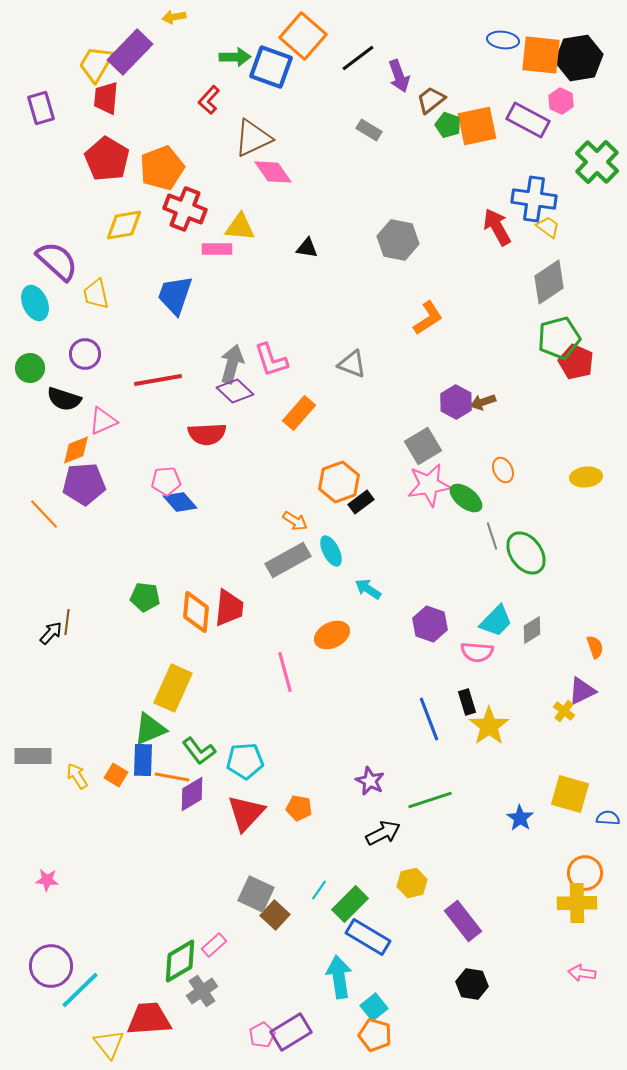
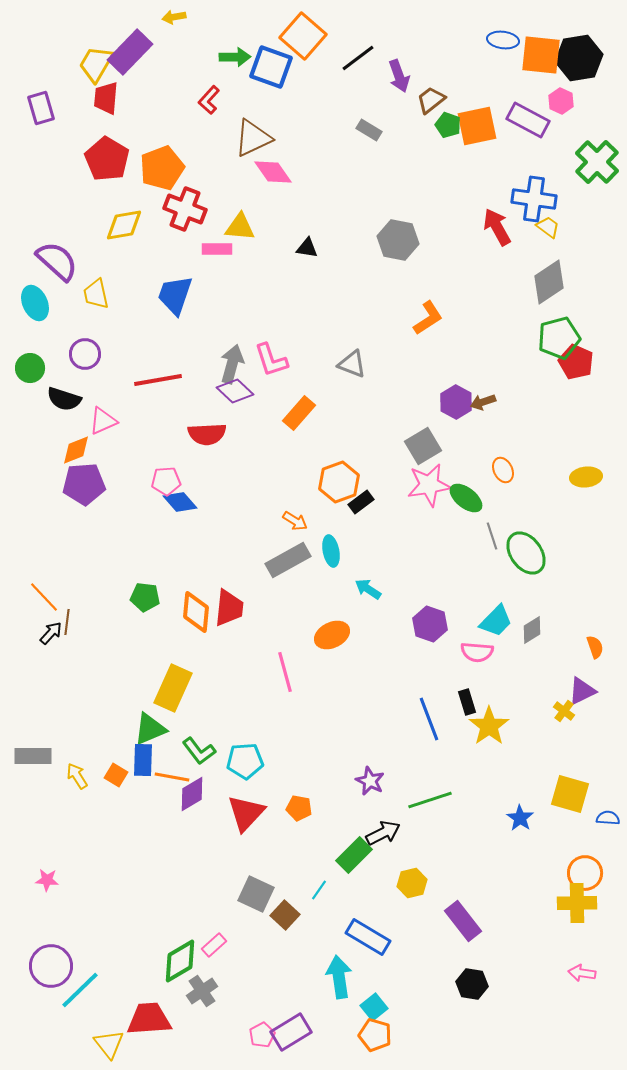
orange line at (44, 514): moved 83 px down
cyan ellipse at (331, 551): rotated 16 degrees clockwise
green rectangle at (350, 904): moved 4 px right, 49 px up
brown square at (275, 915): moved 10 px right
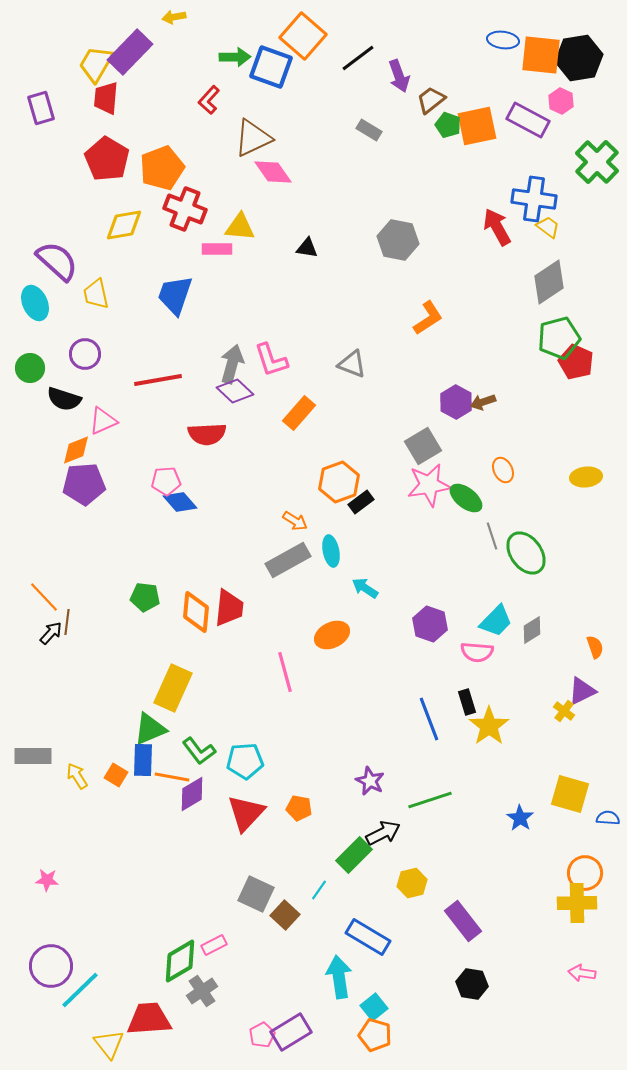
cyan arrow at (368, 589): moved 3 px left, 1 px up
pink rectangle at (214, 945): rotated 15 degrees clockwise
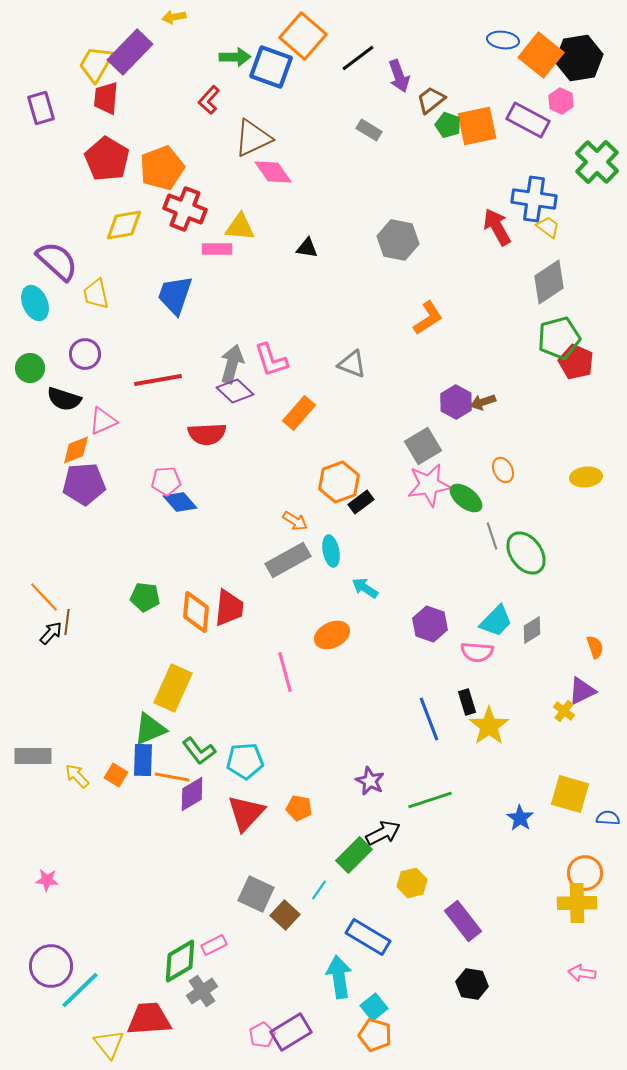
orange square at (541, 55): rotated 33 degrees clockwise
yellow arrow at (77, 776): rotated 12 degrees counterclockwise
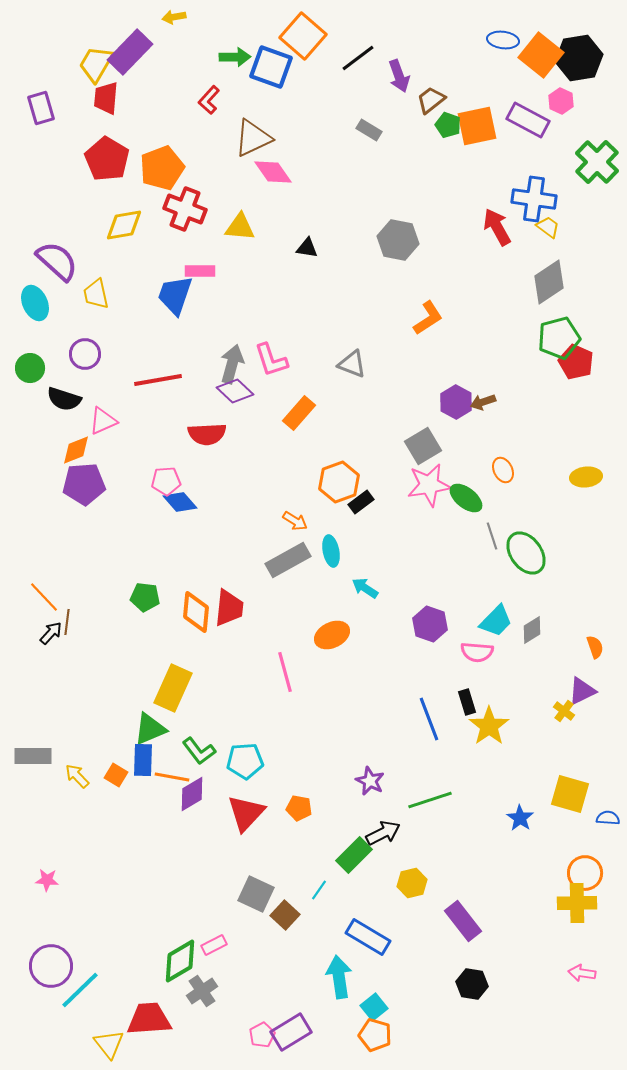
pink rectangle at (217, 249): moved 17 px left, 22 px down
